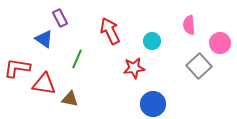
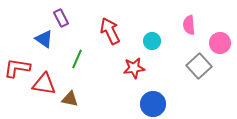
purple rectangle: moved 1 px right
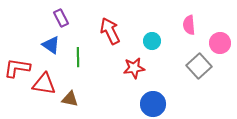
blue triangle: moved 7 px right, 6 px down
green line: moved 1 px right, 2 px up; rotated 24 degrees counterclockwise
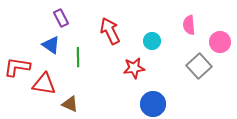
pink circle: moved 1 px up
red L-shape: moved 1 px up
brown triangle: moved 5 px down; rotated 12 degrees clockwise
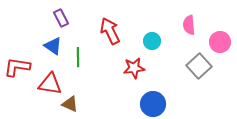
blue triangle: moved 2 px right, 1 px down
red triangle: moved 6 px right
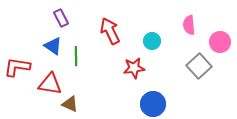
green line: moved 2 px left, 1 px up
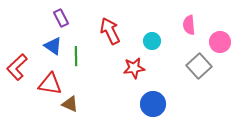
red L-shape: rotated 52 degrees counterclockwise
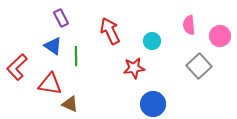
pink circle: moved 6 px up
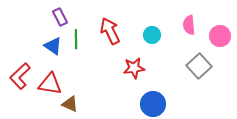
purple rectangle: moved 1 px left, 1 px up
cyan circle: moved 6 px up
green line: moved 17 px up
red L-shape: moved 3 px right, 9 px down
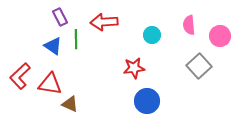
red arrow: moved 6 px left, 9 px up; rotated 68 degrees counterclockwise
blue circle: moved 6 px left, 3 px up
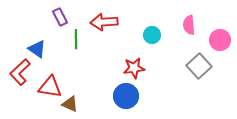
pink circle: moved 4 px down
blue triangle: moved 16 px left, 3 px down
red L-shape: moved 4 px up
red triangle: moved 3 px down
blue circle: moved 21 px left, 5 px up
